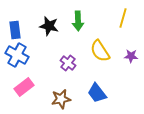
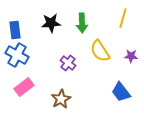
green arrow: moved 4 px right, 2 px down
black star: moved 2 px right, 3 px up; rotated 18 degrees counterclockwise
blue trapezoid: moved 24 px right, 1 px up
brown star: rotated 18 degrees counterclockwise
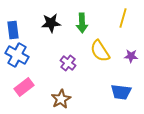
blue rectangle: moved 2 px left
blue trapezoid: rotated 45 degrees counterclockwise
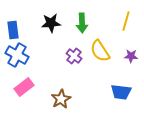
yellow line: moved 3 px right, 3 px down
purple cross: moved 6 px right, 7 px up
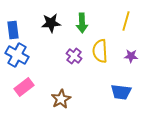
yellow semicircle: rotated 30 degrees clockwise
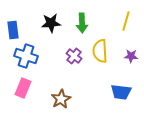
blue cross: moved 9 px right, 1 px down; rotated 10 degrees counterclockwise
pink rectangle: moved 1 px left, 1 px down; rotated 30 degrees counterclockwise
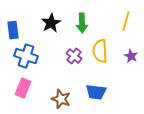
black star: rotated 24 degrees counterclockwise
purple star: rotated 24 degrees clockwise
blue trapezoid: moved 25 px left
brown star: rotated 24 degrees counterclockwise
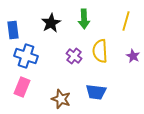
green arrow: moved 2 px right, 4 px up
purple star: moved 2 px right
pink rectangle: moved 1 px left, 1 px up
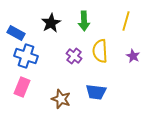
green arrow: moved 2 px down
blue rectangle: moved 3 px right, 3 px down; rotated 54 degrees counterclockwise
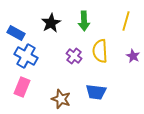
blue cross: rotated 10 degrees clockwise
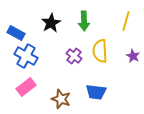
pink rectangle: moved 4 px right; rotated 30 degrees clockwise
